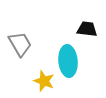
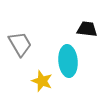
yellow star: moved 2 px left
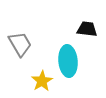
yellow star: rotated 20 degrees clockwise
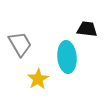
cyan ellipse: moved 1 px left, 4 px up
yellow star: moved 4 px left, 2 px up
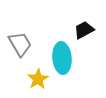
black trapezoid: moved 3 px left, 1 px down; rotated 35 degrees counterclockwise
cyan ellipse: moved 5 px left, 1 px down
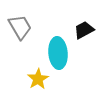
gray trapezoid: moved 17 px up
cyan ellipse: moved 4 px left, 5 px up
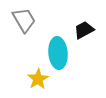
gray trapezoid: moved 4 px right, 7 px up
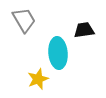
black trapezoid: rotated 20 degrees clockwise
yellow star: rotated 10 degrees clockwise
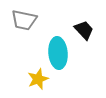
gray trapezoid: rotated 132 degrees clockwise
black trapezoid: rotated 55 degrees clockwise
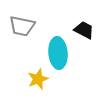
gray trapezoid: moved 2 px left, 6 px down
black trapezoid: rotated 20 degrees counterclockwise
